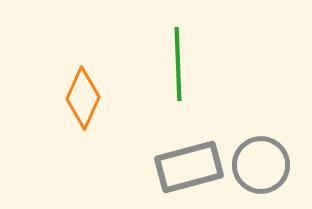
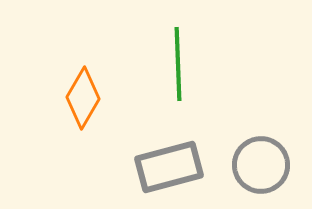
orange diamond: rotated 6 degrees clockwise
gray rectangle: moved 20 px left
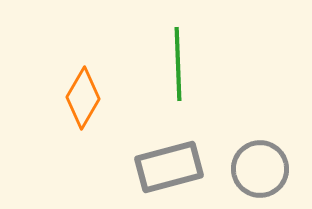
gray circle: moved 1 px left, 4 px down
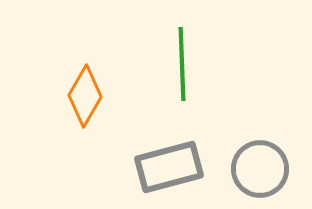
green line: moved 4 px right
orange diamond: moved 2 px right, 2 px up
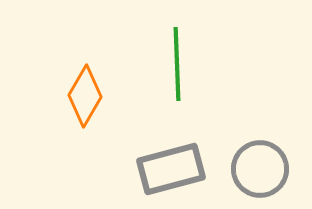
green line: moved 5 px left
gray rectangle: moved 2 px right, 2 px down
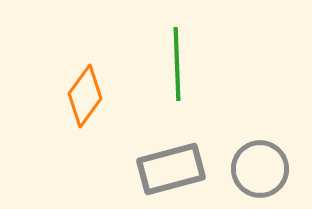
orange diamond: rotated 6 degrees clockwise
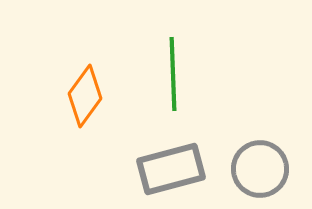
green line: moved 4 px left, 10 px down
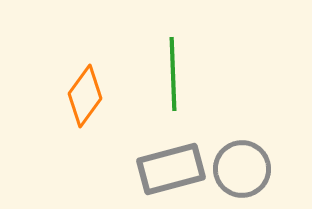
gray circle: moved 18 px left
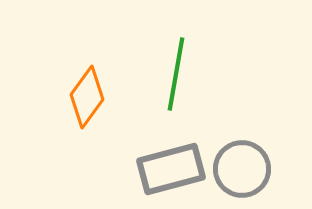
green line: moved 3 px right; rotated 12 degrees clockwise
orange diamond: moved 2 px right, 1 px down
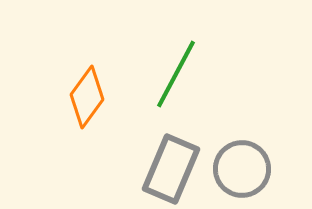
green line: rotated 18 degrees clockwise
gray rectangle: rotated 52 degrees counterclockwise
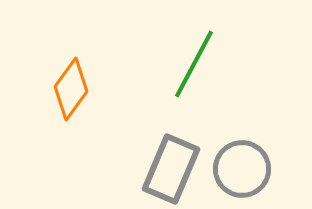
green line: moved 18 px right, 10 px up
orange diamond: moved 16 px left, 8 px up
